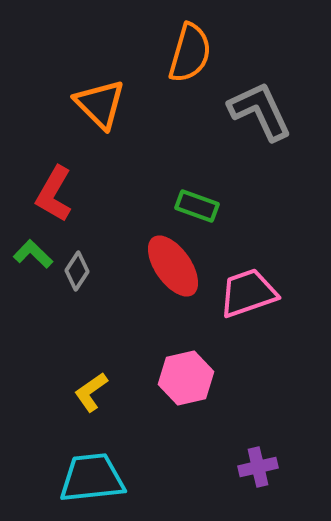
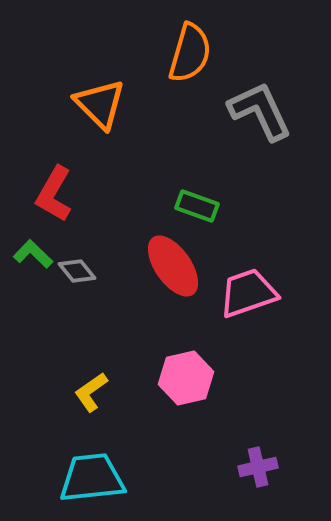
gray diamond: rotated 72 degrees counterclockwise
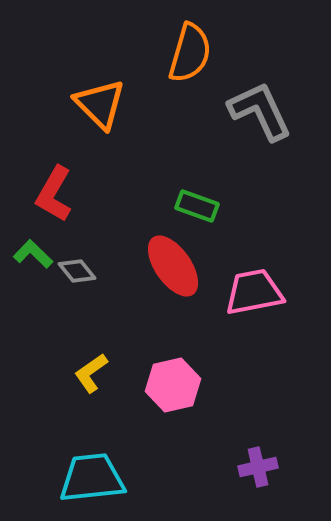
pink trapezoid: moved 6 px right, 1 px up; rotated 8 degrees clockwise
pink hexagon: moved 13 px left, 7 px down
yellow L-shape: moved 19 px up
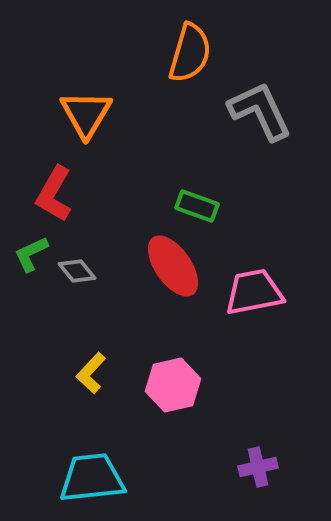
orange triangle: moved 14 px left, 10 px down; rotated 16 degrees clockwise
green L-shape: moved 2 px left; rotated 69 degrees counterclockwise
yellow L-shape: rotated 12 degrees counterclockwise
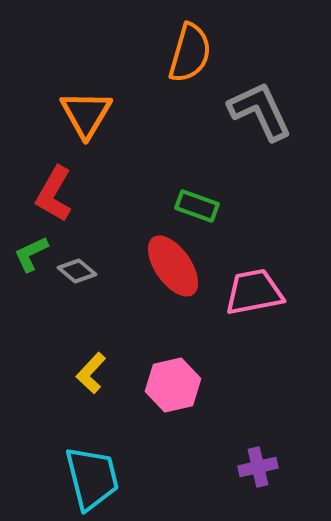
gray diamond: rotated 12 degrees counterclockwise
cyan trapezoid: rotated 82 degrees clockwise
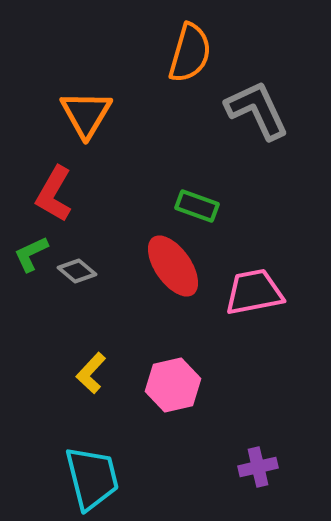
gray L-shape: moved 3 px left, 1 px up
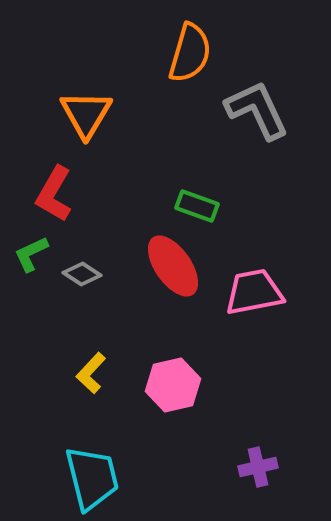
gray diamond: moved 5 px right, 3 px down; rotated 6 degrees counterclockwise
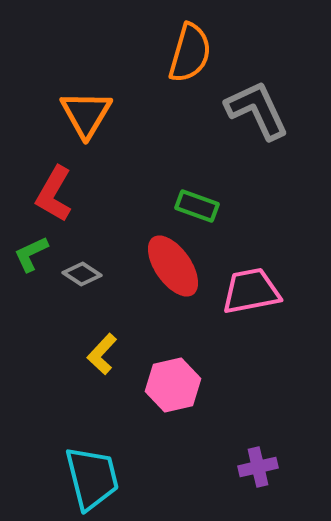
pink trapezoid: moved 3 px left, 1 px up
yellow L-shape: moved 11 px right, 19 px up
